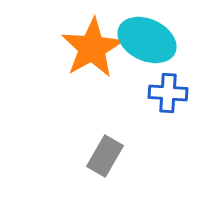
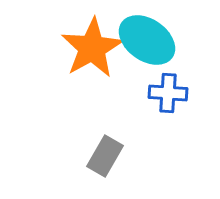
cyan ellipse: rotated 10 degrees clockwise
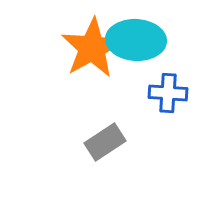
cyan ellipse: moved 11 px left; rotated 32 degrees counterclockwise
gray rectangle: moved 14 px up; rotated 27 degrees clockwise
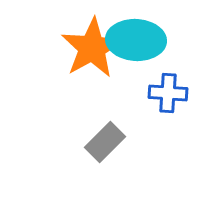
gray rectangle: rotated 12 degrees counterclockwise
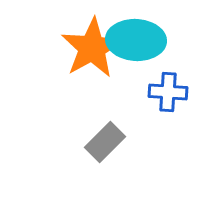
blue cross: moved 1 px up
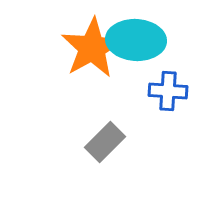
blue cross: moved 1 px up
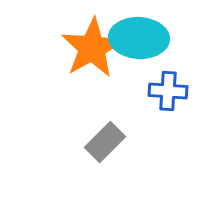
cyan ellipse: moved 3 px right, 2 px up
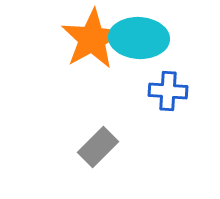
orange star: moved 9 px up
gray rectangle: moved 7 px left, 5 px down
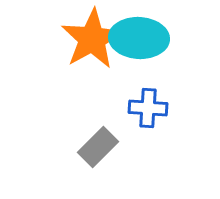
blue cross: moved 20 px left, 17 px down
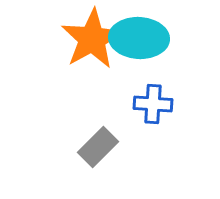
blue cross: moved 5 px right, 4 px up
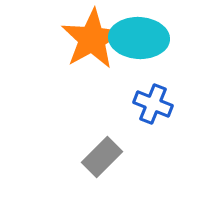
blue cross: rotated 18 degrees clockwise
gray rectangle: moved 4 px right, 10 px down
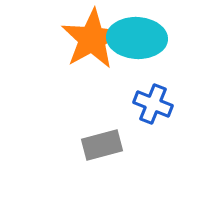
cyan ellipse: moved 2 px left
gray rectangle: moved 12 px up; rotated 30 degrees clockwise
